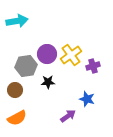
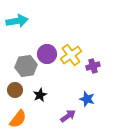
black star: moved 8 px left, 13 px down; rotated 24 degrees counterclockwise
orange semicircle: moved 1 px right, 1 px down; rotated 24 degrees counterclockwise
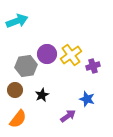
cyan arrow: rotated 10 degrees counterclockwise
black star: moved 2 px right
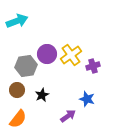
brown circle: moved 2 px right
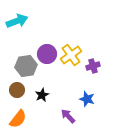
purple arrow: rotated 98 degrees counterclockwise
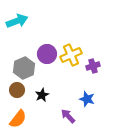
yellow cross: rotated 10 degrees clockwise
gray hexagon: moved 2 px left, 2 px down; rotated 15 degrees counterclockwise
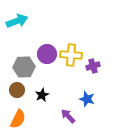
yellow cross: rotated 30 degrees clockwise
gray hexagon: moved 1 px up; rotated 20 degrees clockwise
orange semicircle: rotated 12 degrees counterclockwise
